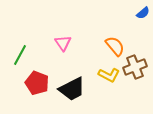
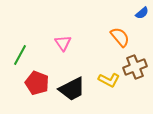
blue semicircle: moved 1 px left
orange semicircle: moved 5 px right, 9 px up
yellow L-shape: moved 5 px down
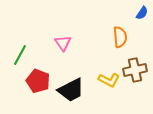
blue semicircle: rotated 16 degrees counterclockwise
orange semicircle: rotated 35 degrees clockwise
brown cross: moved 3 px down; rotated 10 degrees clockwise
red pentagon: moved 1 px right, 2 px up
black trapezoid: moved 1 px left, 1 px down
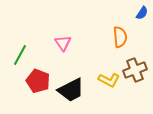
brown cross: rotated 10 degrees counterclockwise
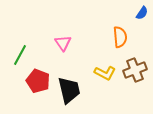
yellow L-shape: moved 4 px left, 7 px up
black trapezoid: moved 2 px left; rotated 76 degrees counterclockwise
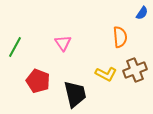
green line: moved 5 px left, 8 px up
yellow L-shape: moved 1 px right, 1 px down
black trapezoid: moved 6 px right, 4 px down
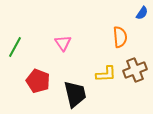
yellow L-shape: rotated 30 degrees counterclockwise
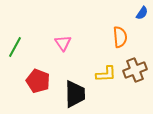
black trapezoid: rotated 12 degrees clockwise
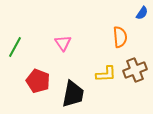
black trapezoid: moved 2 px left; rotated 12 degrees clockwise
